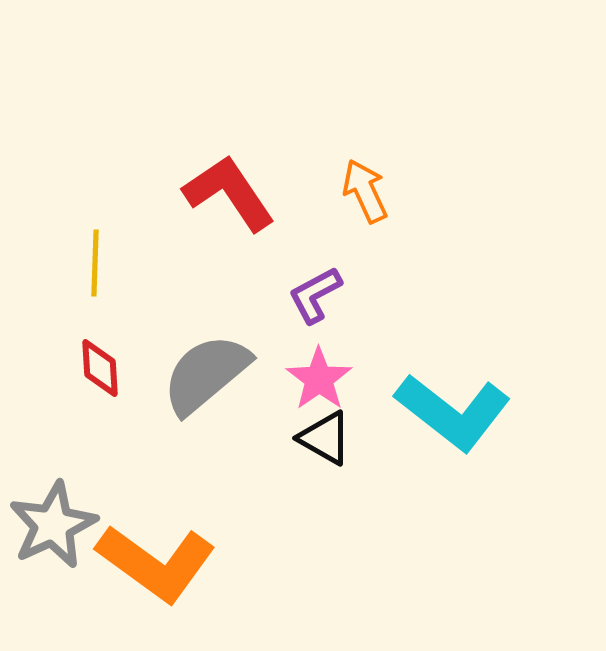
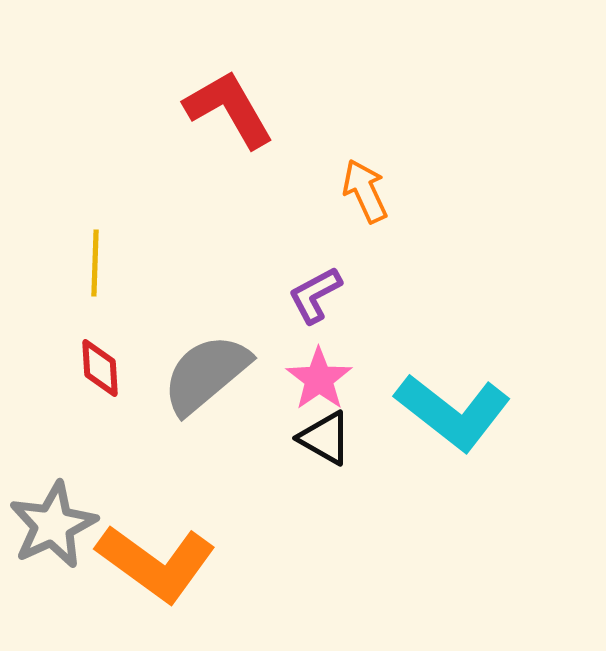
red L-shape: moved 84 px up; rotated 4 degrees clockwise
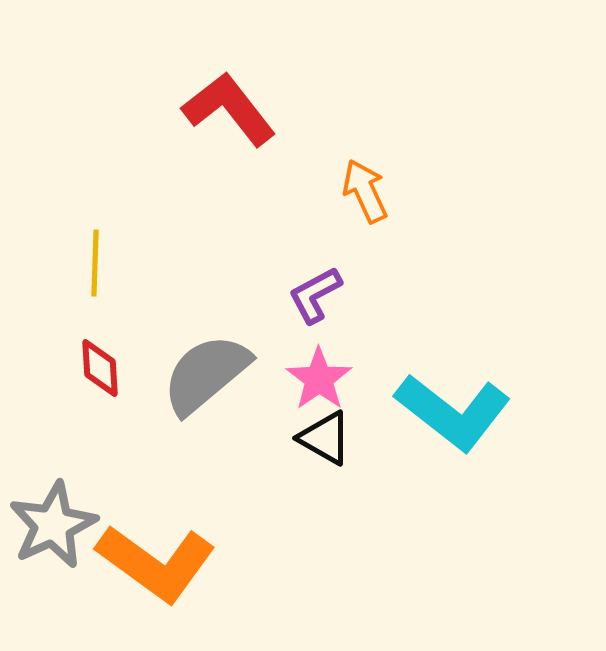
red L-shape: rotated 8 degrees counterclockwise
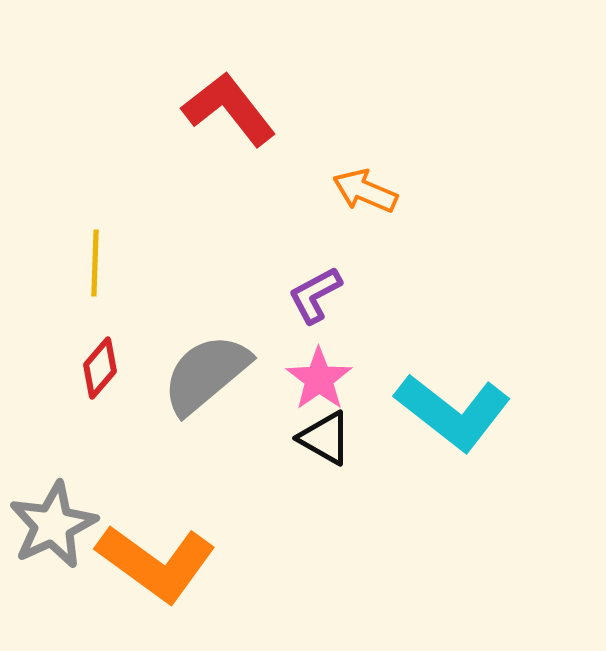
orange arrow: rotated 42 degrees counterclockwise
red diamond: rotated 44 degrees clockwise
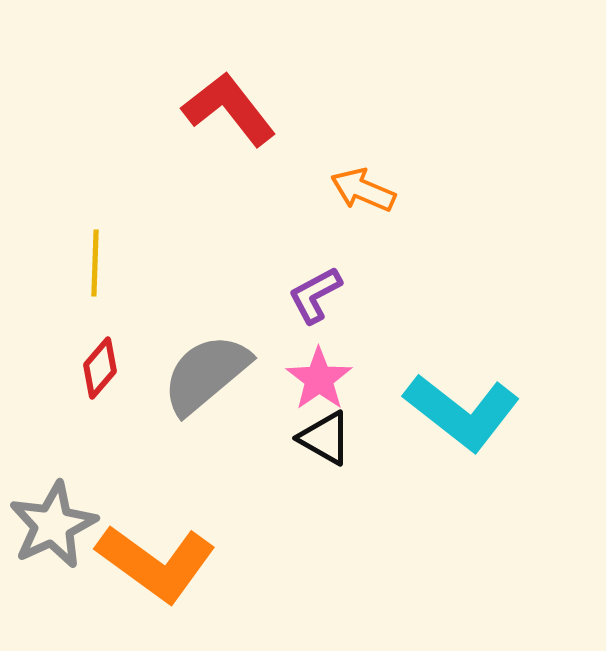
orange arrow: moved 2 px left, 1 px up
cyan L-shape: moved 9 px right
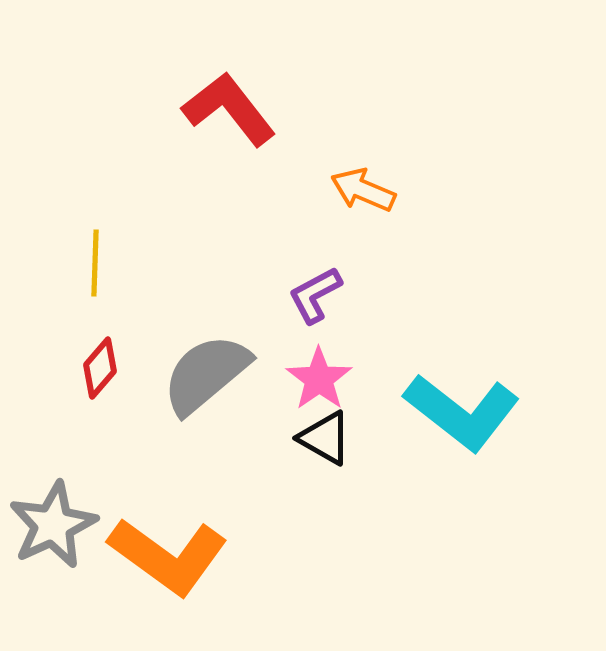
orange L-shape: moved 12 px right, 7 px up
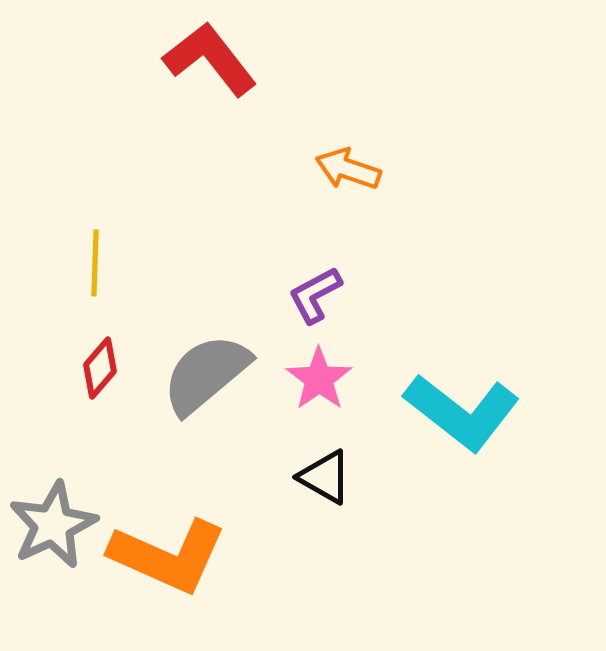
red L-shape: moved 19 px left, 50 px up
orange arrow: moved 15 px left, 21 px up; rotated 4 degrees counterclockwise
black triangle: moved 39 px down
orange L-shape: rotated 12 degrees counterclockwise
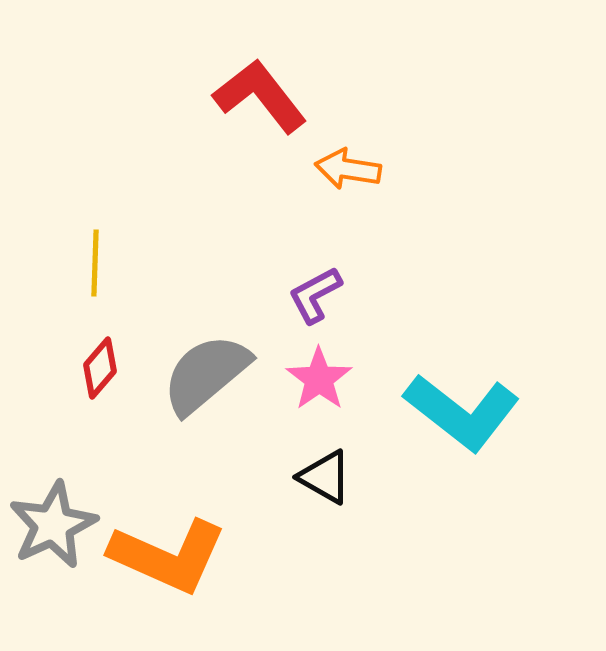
red L-shape: moved 50 px right, 37 px down
orange arrow: rotated 10 degrees counterclockwise
